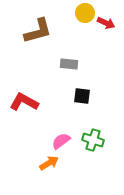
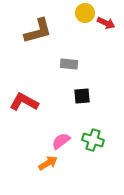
black square: rotated 12 degrees counterclockwise
orange arrow: moved 1 px left
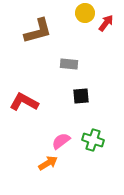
red arrow: rotated 78 degrees counterclockwise
black square: moved 1 px left
